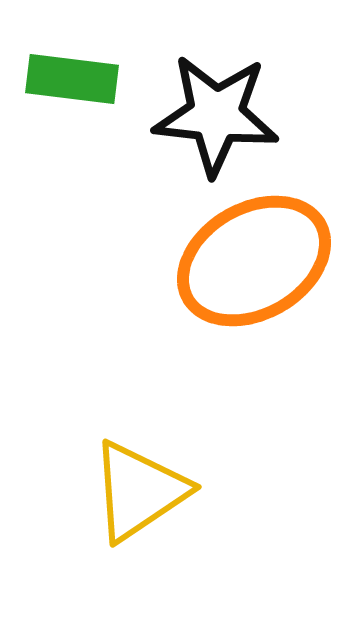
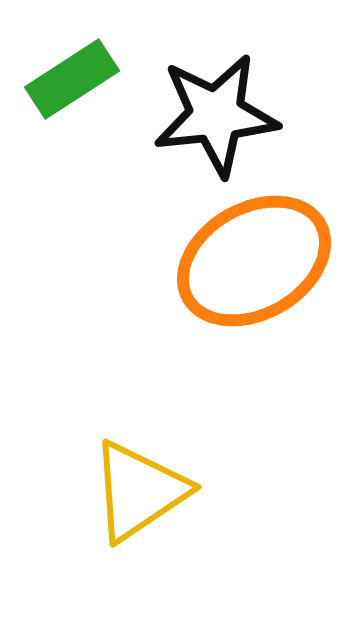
green rectangle: rotated 40 degrees counterclockwise
black star: rotated 12 degrees counterclockwise
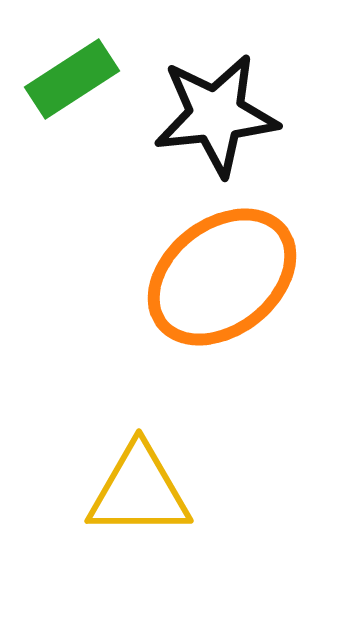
orange ellipse: moved 32 px left, 16 px down; rotated 8 degrees counterclockwise
yellow triangle: rotated 34 degrees clockwise
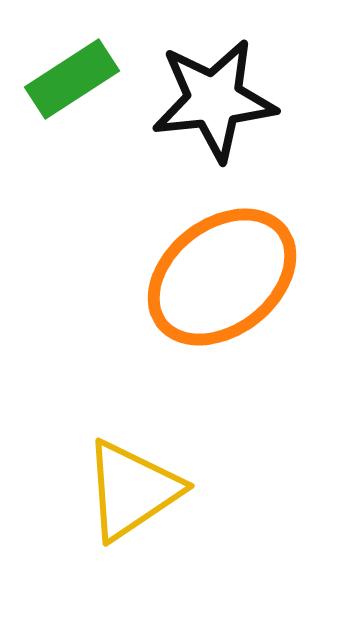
black star: moved 2 px left, 15 px up
yellow triangle: moved 7 px left, 1 px up; rotated 34 degrees counterclockwise
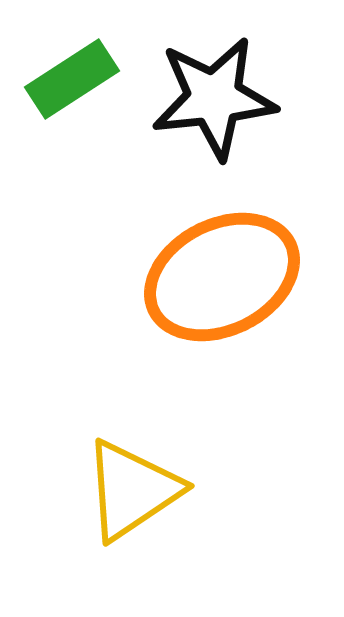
black star: moved 2 px up
orange ellipse: rotated 11 degrees clockwise
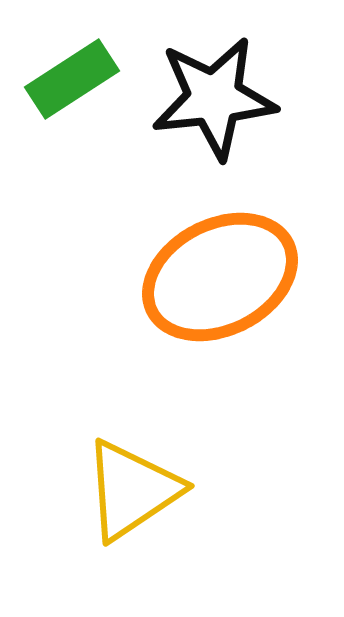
orange ellipse: moved 2 px left
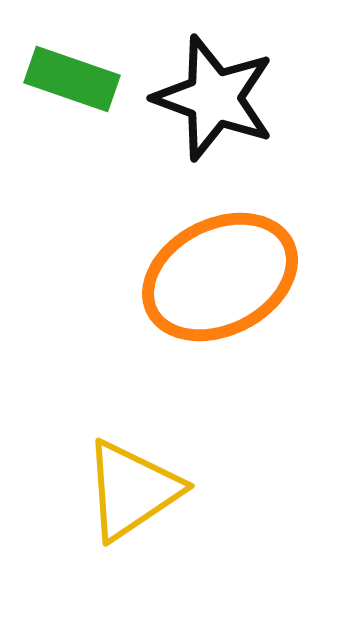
green rectangle: rotated 52 degrees clockwise
black star: rotated 26 degrees clockwise
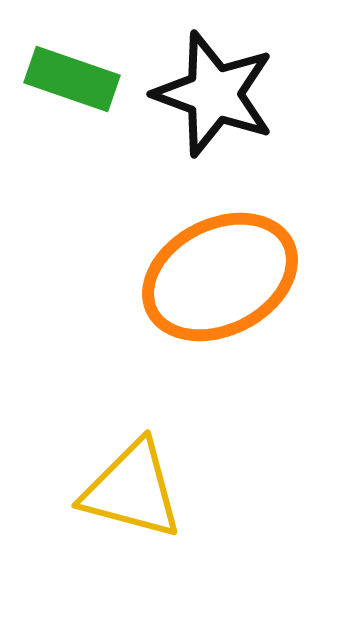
black star: moved 4 px up
yellow triangle: rotated 49 degrees clockwise
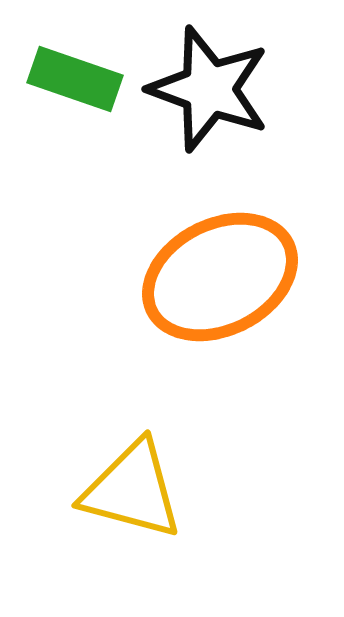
green rectangle: moved 3 px right
black star: moved 5 px left, 5 px up
